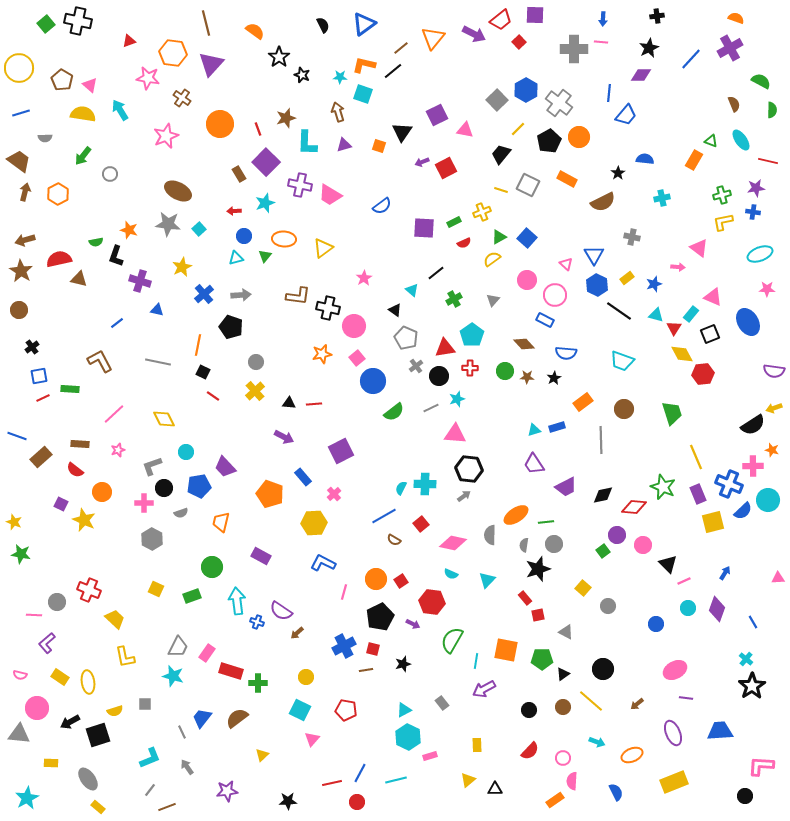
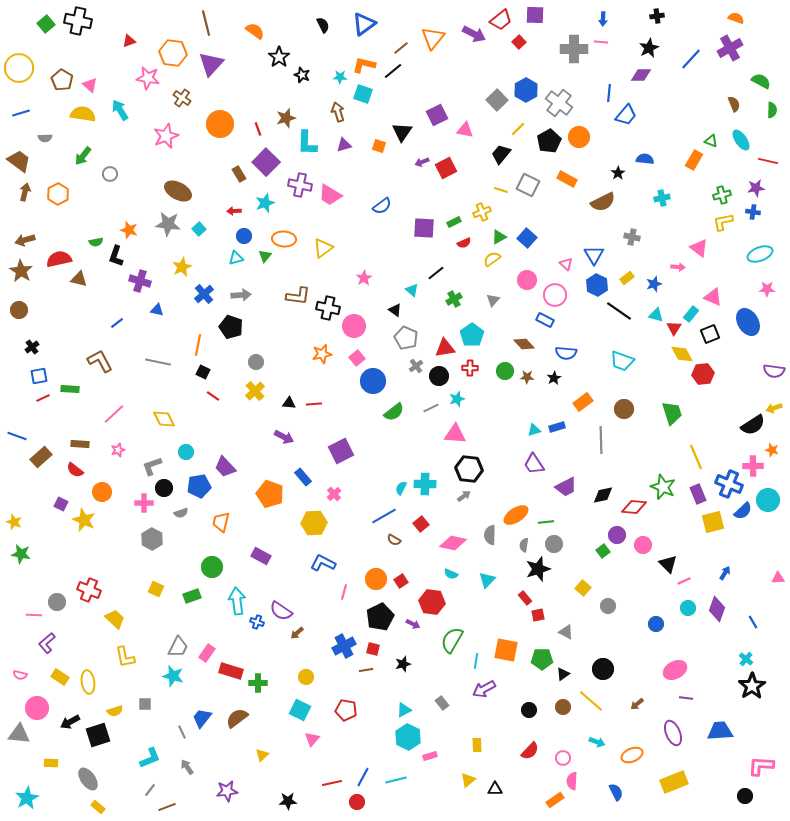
blue line at (360, 773): moved 3 px right, 4 px down
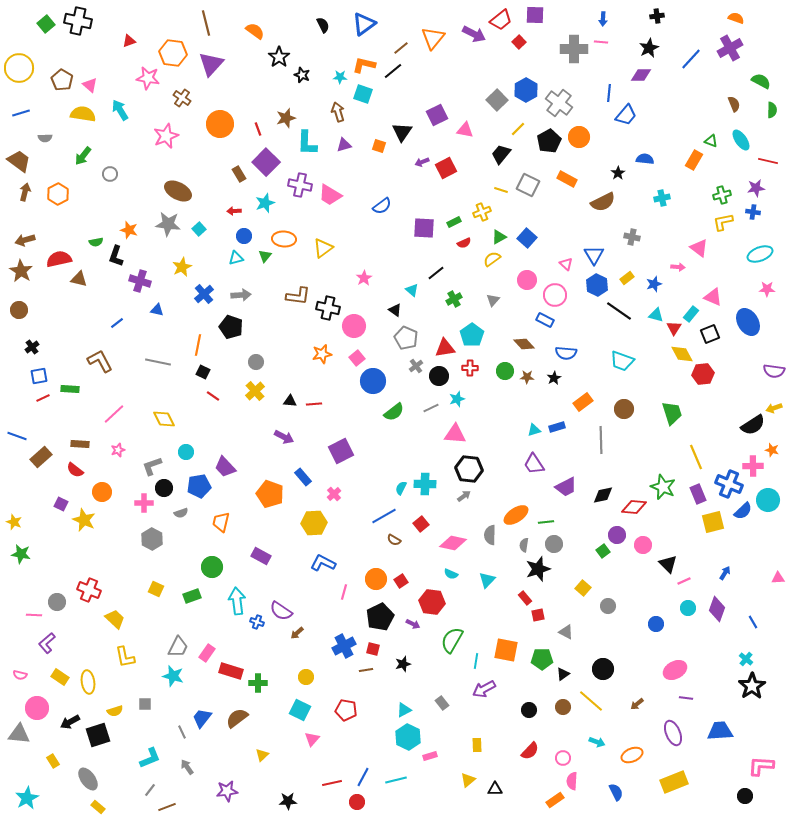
black triangle at (289, 403): moved 1 px right, 2 px up
yellow rectangle at (51, 763): moved 2 px right, 2 px up; rotated 56 degrees clockwise
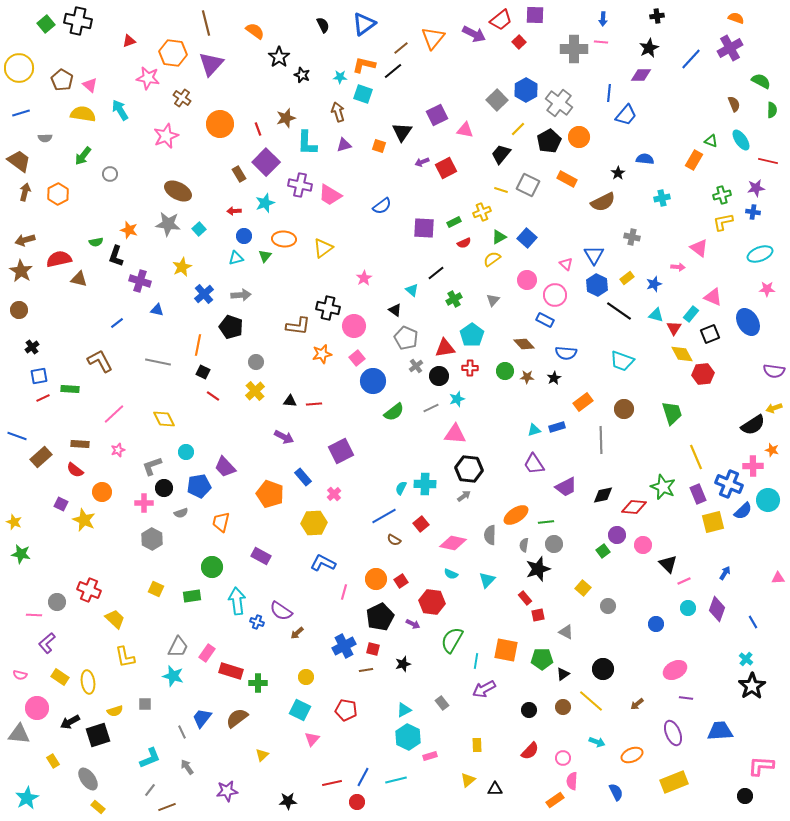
brown L-shape at (298, 296): moved 30 px down
green rectangle at (192, 596): rotated 12 degrees clockwise
